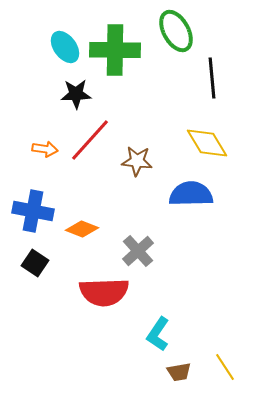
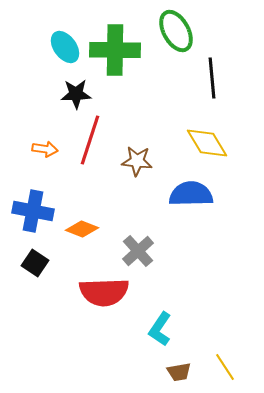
red line: rotated 24 degrees counterclockwise
cyan L-shape: moved 2 px right, 5 px up
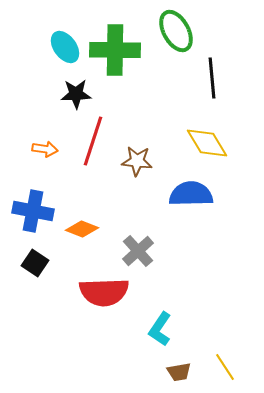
red line: moved 3 px right, 1 px down
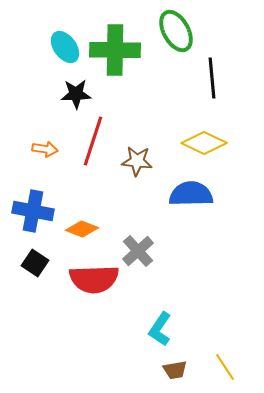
yellow diamond: moved 3 px left; rotated 33 degrees counterclockwise
red semicircle: moved 10 px left, 13 px up
brown trapezoid: moved 4 px left, 2 px up
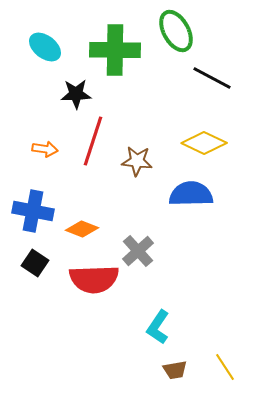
cyan ellipse: moved 20 px left; rotated 16 degrees counterclockwise
black line: rotated 57 degrees counterclockwise
cyan L-shape: moved 2 px left, 2 px up
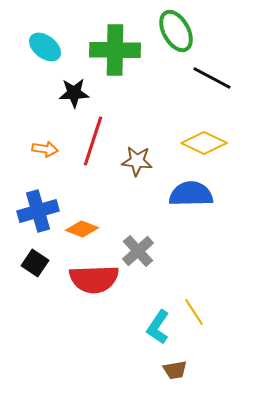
black star: moved 2 px left, 1 px up
blue cross: moved 5 px right; rotated 27 degrees counterclockwise
yellow line: moved 31 px left, 55 px up
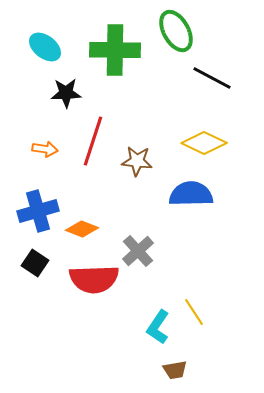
black star: moved 8 px left
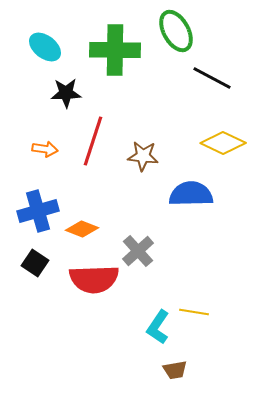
yellow diamond: moved 19 px right
brown star: moved 6 px right, 5 px up
yellow line: rotated 48 degrees counterclockwise
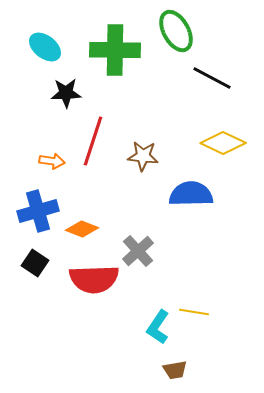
orange arrow: moved 7 px right, 12 px down
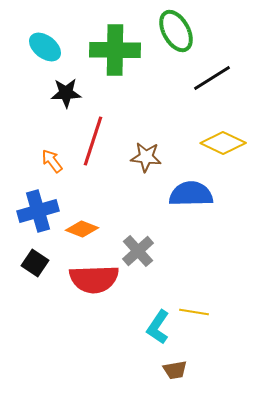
black line: rotated 60 degrees counterclockwise
brown star: moved 3 px right, 1 px down
orange arrow: rotated 135 degrees counterclockwise
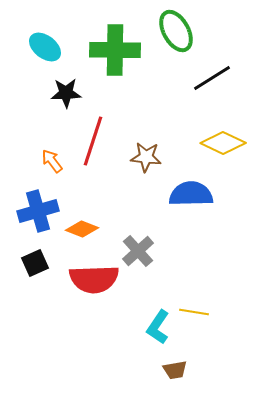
black square: rotated 32 degrees clockwise
